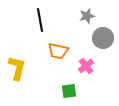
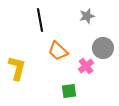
gray circle: moved 10 px down
orange trapezoid: rotated 30 degrees clockwise
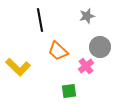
gray circle: moved 3 px left, 1 px up
yellow L-shape: moved 1 px right, 1 px up; rotated 120 degrees clockwise
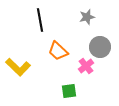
gray star: moved 1 px down
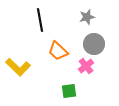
gray circle: moved 6 px left, 3 px up
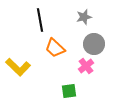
gray star: moved 3 px left
orange trapezoid: moved 3 px left, 3 px up
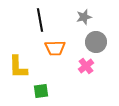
gray circle: moved 2 px right, 2 px up
orange trapezoid: rotated 45 degrees counterclockwise
yellow L-shape: rotated 45 degrees clockwise
green square: moved 28 px left
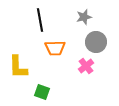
green square: moved 1 px right, 1 px down; rotated 28 degrees clockwise
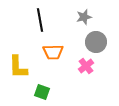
orange trapezoid: moved 2 px left, 4 px down
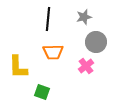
black line: moved 8 px right, 1 px up; rotated 15 degrees clockwise
